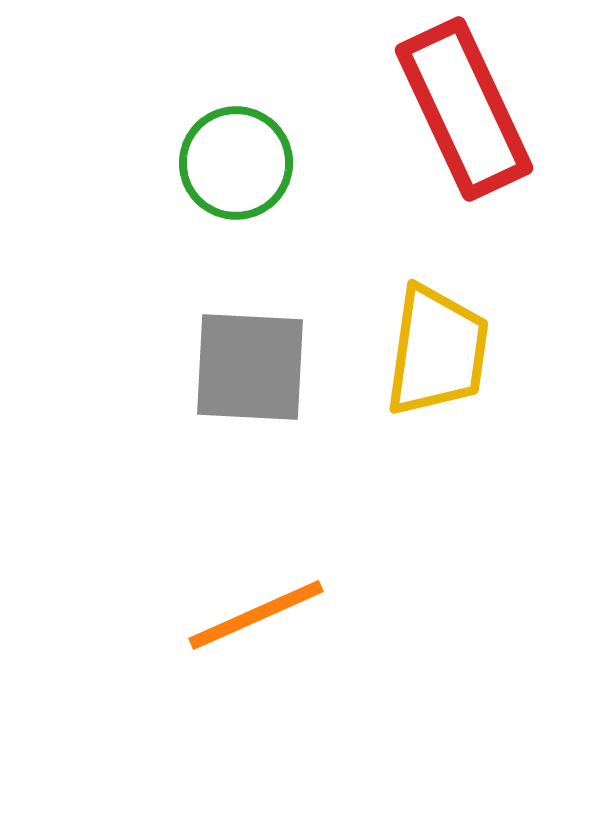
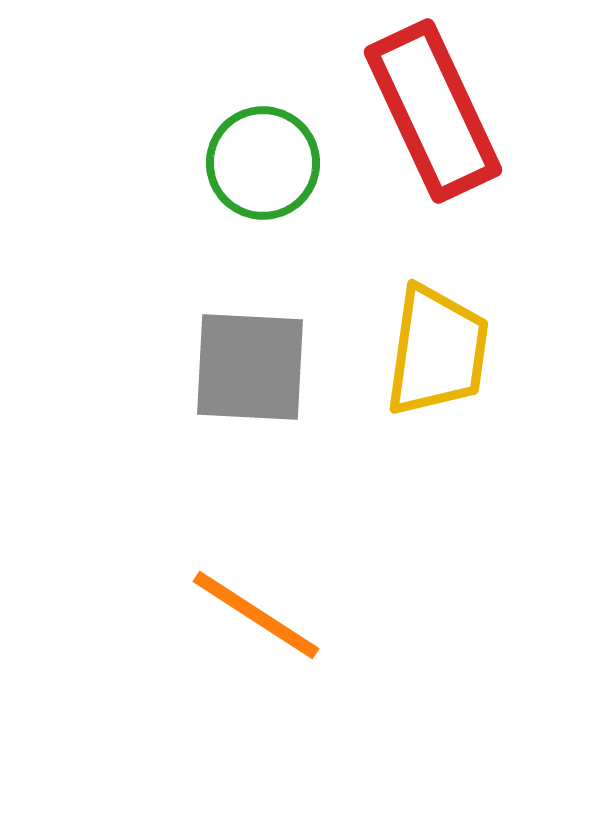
red rectangle: moved 31 px left, 2 px down
green circle: moved 27 px right
orange line: rotated 57 degrees clockwise
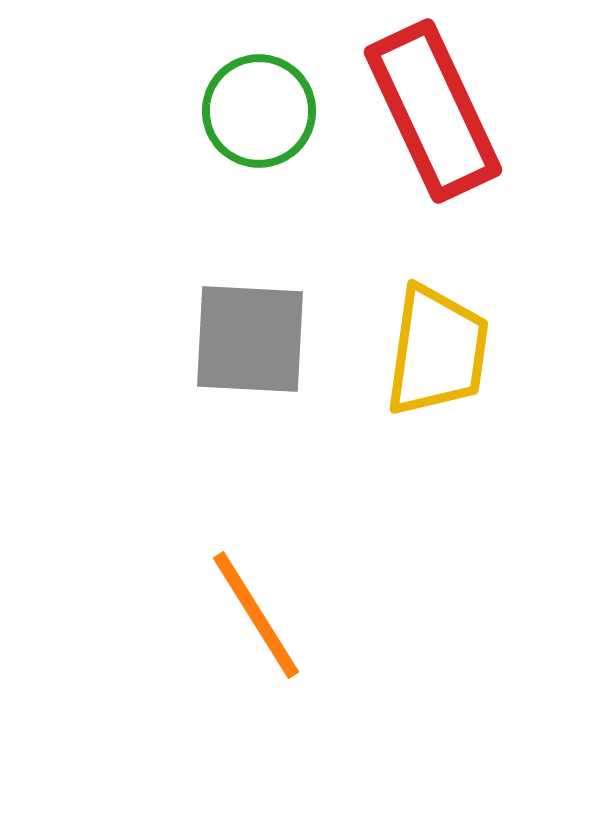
green circle: moved 4 px left, 52 px up
gray square: moved 28 px up
orange line: rotated 25 degrees clockwise
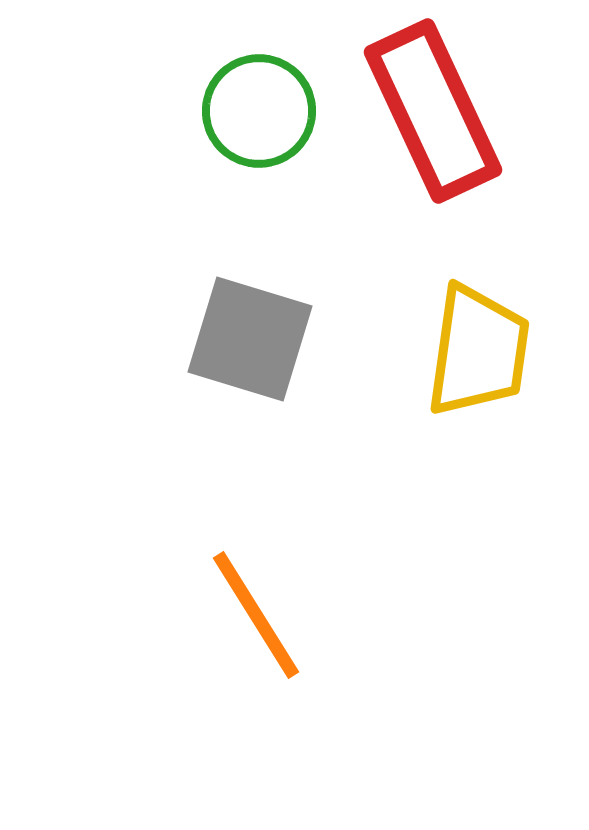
gray square: rotated 14 degrees clockwise
yellow trapezoid: moved 41 px right
